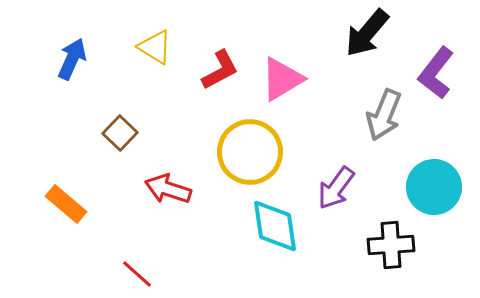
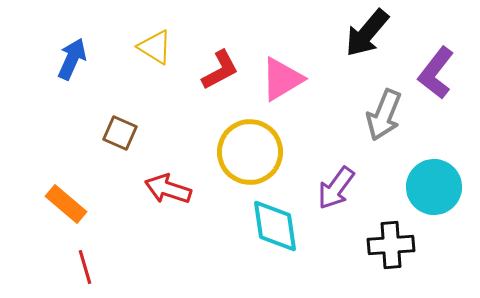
brown square: rotated 20 degrees counterclockwise
red line: moved 52 px left, 7 px up; rotated 32 degrees clockwise
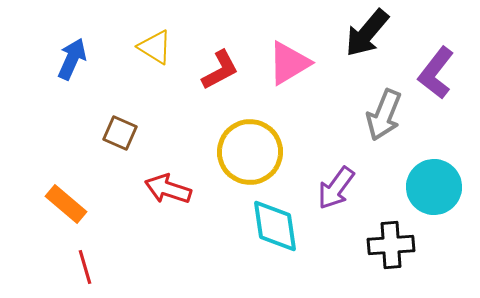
pink triangle: moved 7 px right, 16 px up
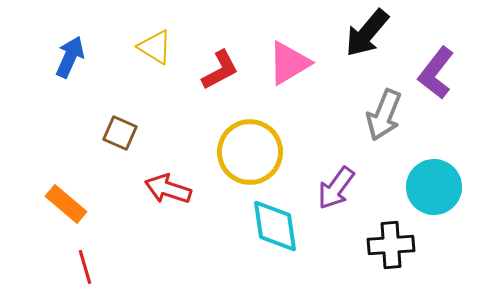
blue arrow: moved 2 px left, 2 px up
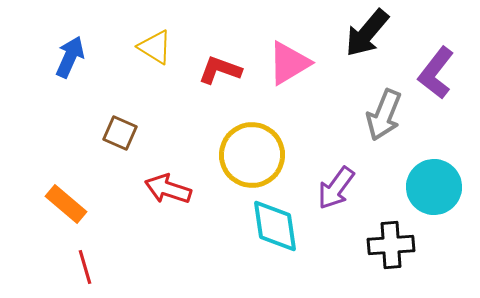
red L-shape: rotated 132 degrees counterclockwise
yellow circle: moved 2 px right, 3 px down
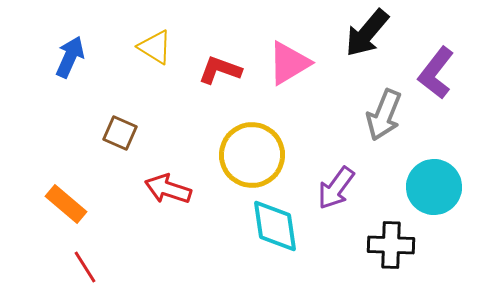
black cross: rotated 6 degrees clockwise
red line: rotated 16 degrees counterclockwise
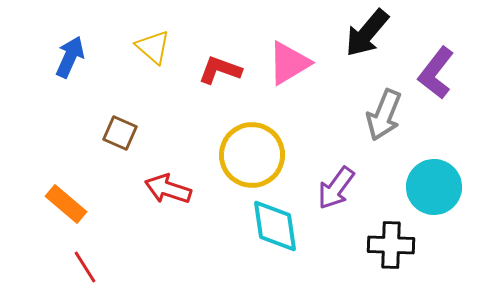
yellow triangle: moved 2 px left; rotated 9 degrees clockwise
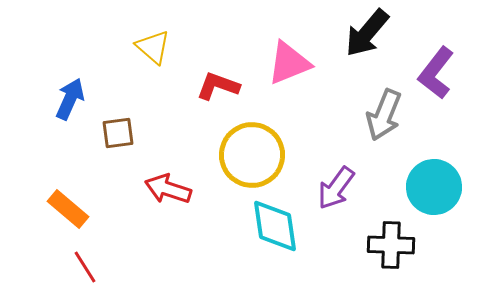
blue arrow: moved 42 px down
pink triangle: rotated 9 degrees clockwise
red L-shape: moved 2 px left, 16 px down
brown square: moved 2 px left; rotated 32 degrees counterclockwise
orange rectangle: moved 2 px right, 5 px down
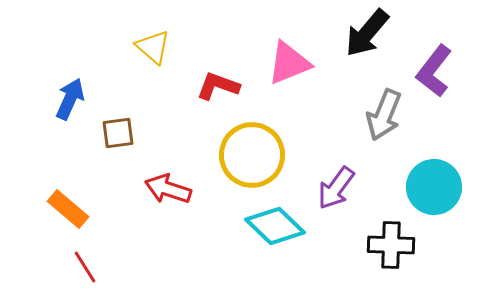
purple L-shape: moved 2 px left, 2 px up
cyan diamond: rotated 38 degrees counterclockwise
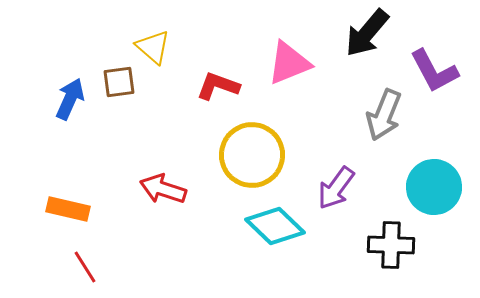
purple L-shape: rotated 66 degrees counterclockwise
brown square: moved 1 px right, 51 px up
red arrow: moved 5 px left
orange rectangle: rotated 27 degrees counterclockwise
